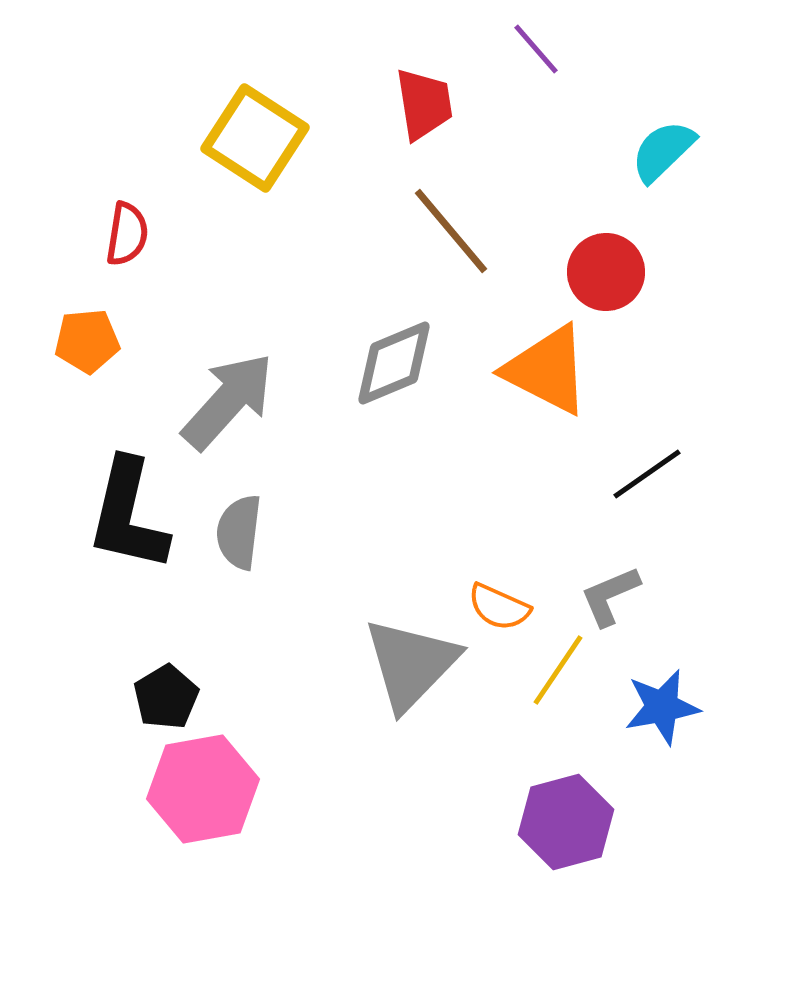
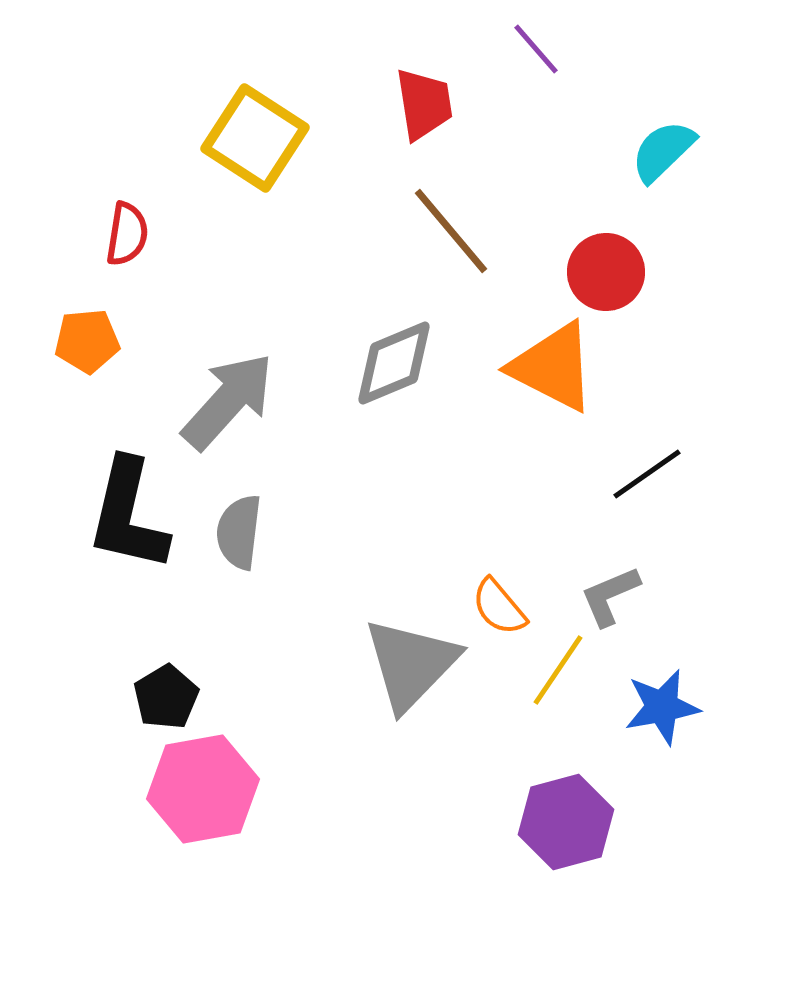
orange triangle: moved 6 px right, 3 px up
orange semicircle: rotated 26 degrees clockwise
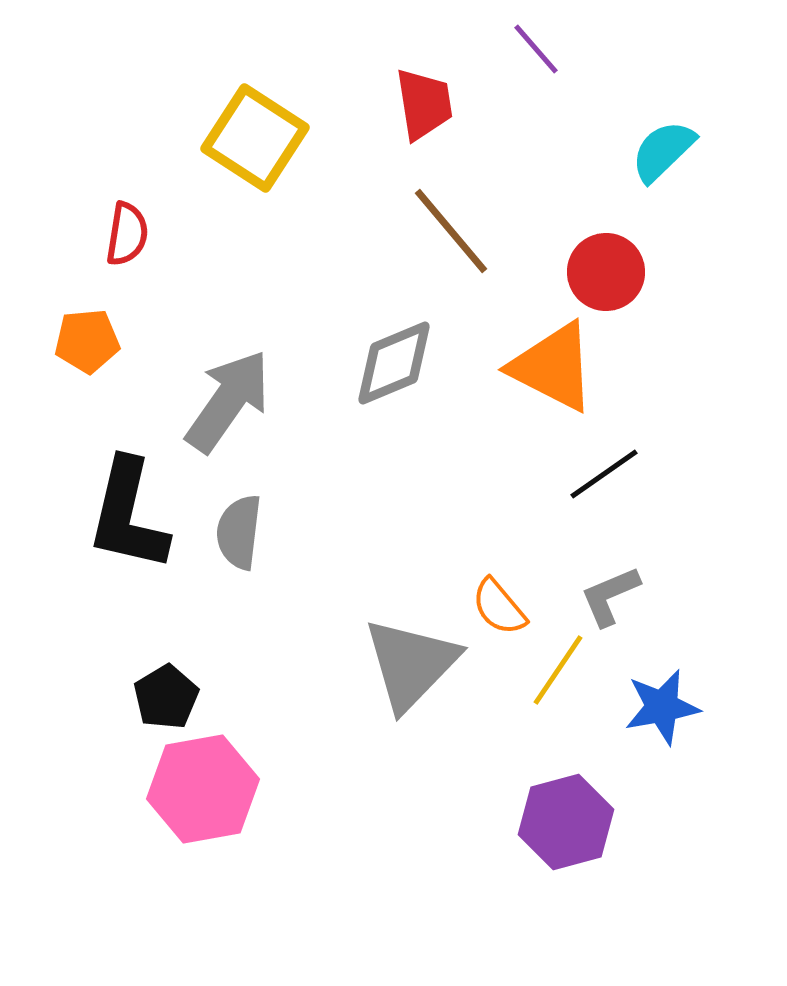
gray arrow: rotated 7 degrees counterclockwise
black line: moved 43 px left
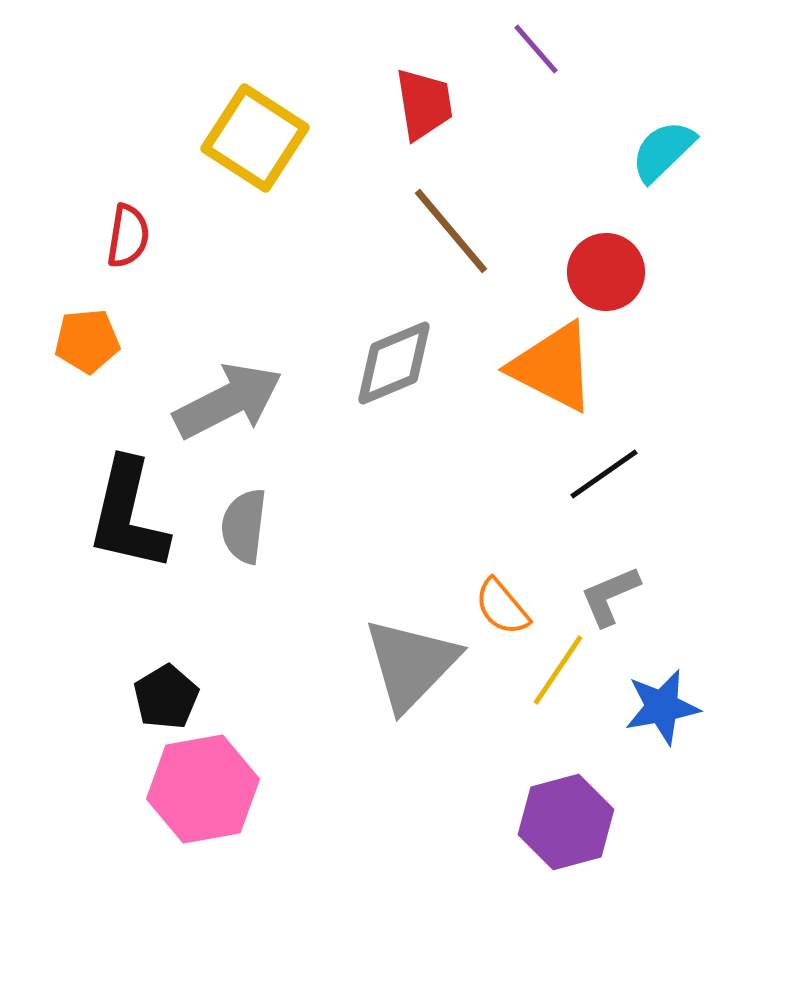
red semicircle: moved 1 px right, 2 px down
gray arrow: rotated 28 degrees clockwise
gray semicircle: moved 5 px right, 6 px up
orange semicircle: moved 3 px right
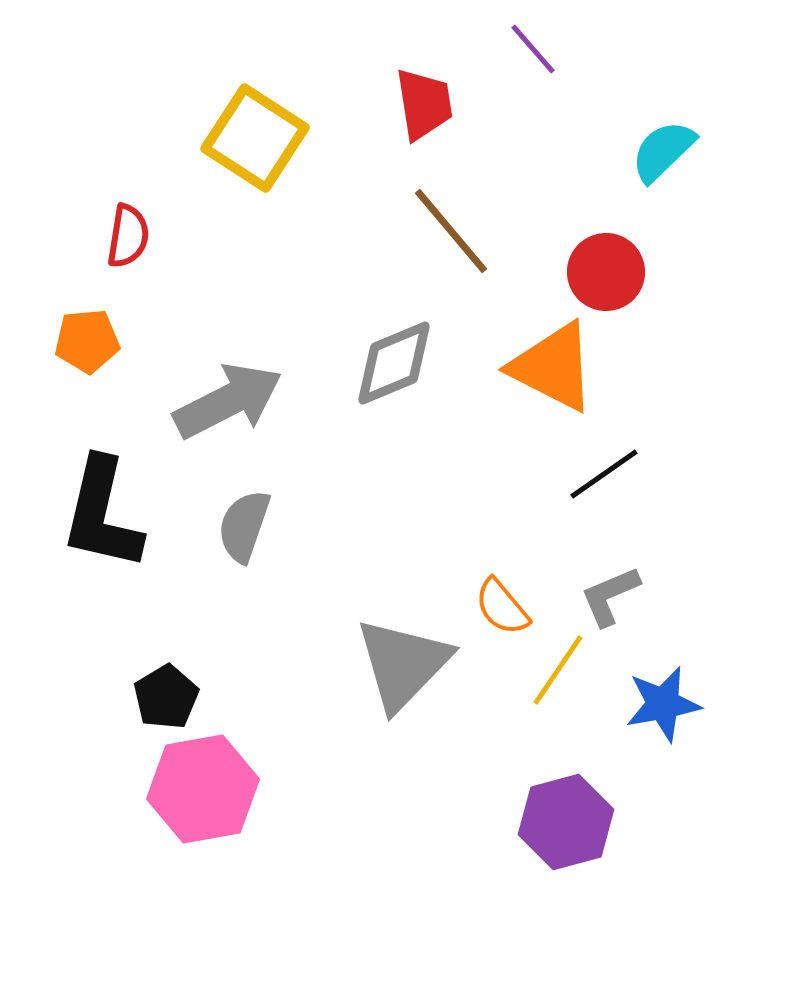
purple line: moved 3 px left
black L-shape: moved 26 px left, 1 px up
gray semicircle: rotated 12 degrees clockwise
gray triangle: moved 8 px left
blue star: moved 1 px right, 3 px up
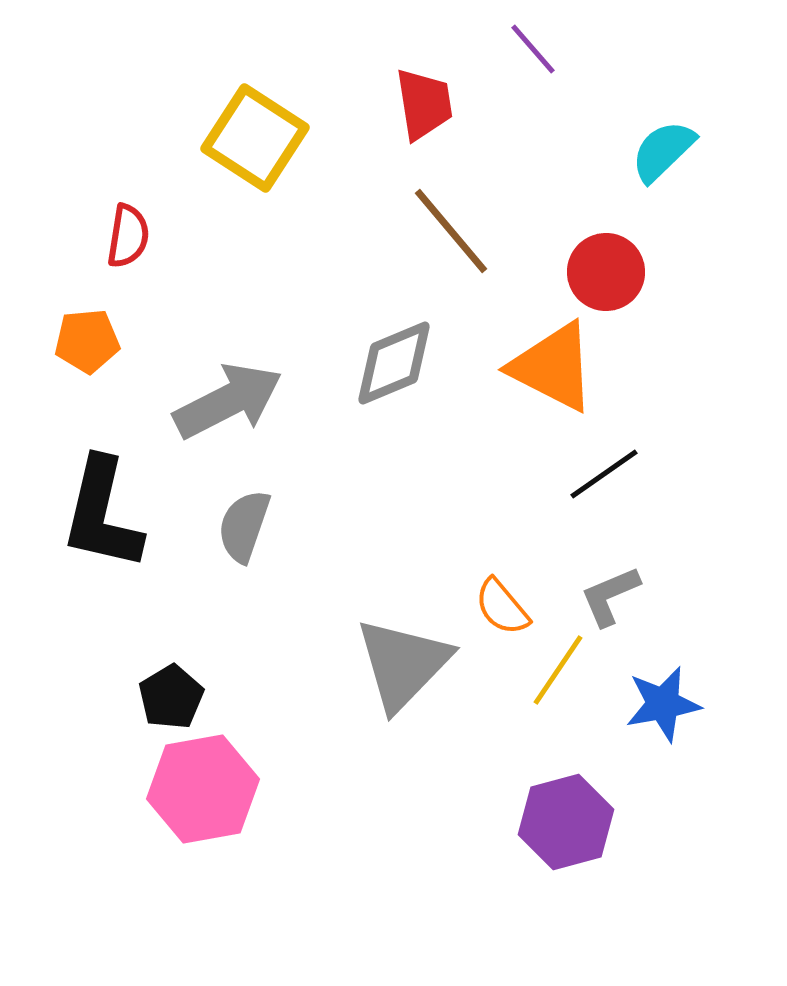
black pentagon: moved 5 px right
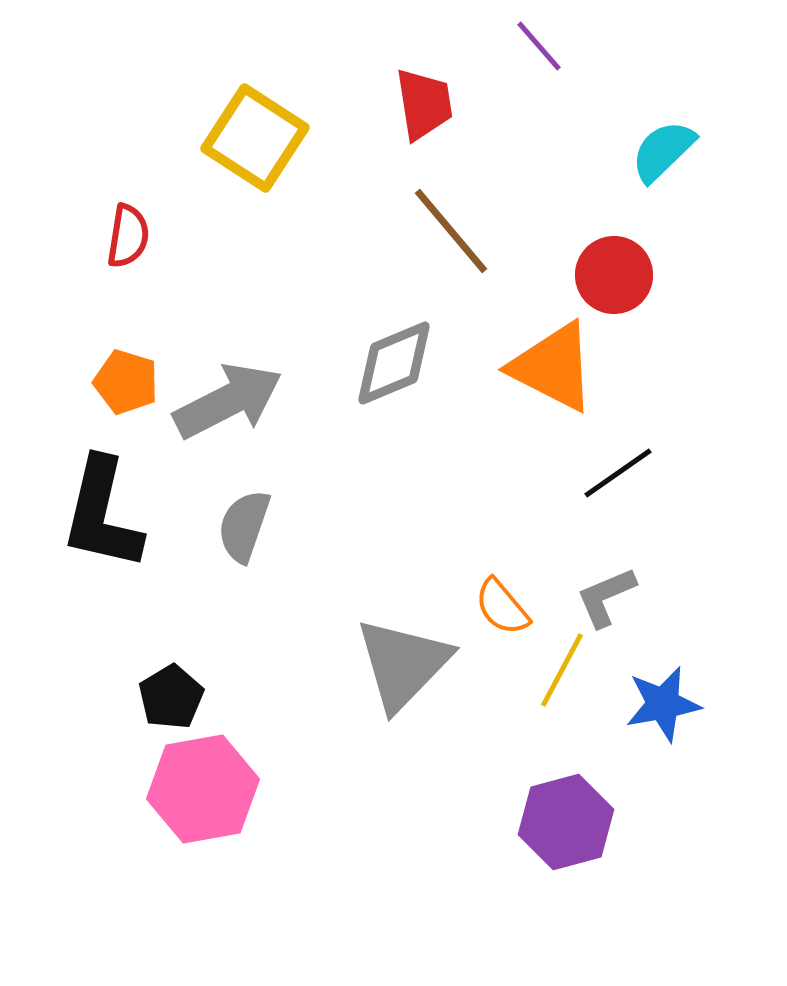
purple line: moved 6 px right, 3 px up
red circle: moved 8 px right, 3 px down
orange pentagon: moved 39 px right, 41 px down; rotated 22 degrees clockwise
black line: moved 14 px right, 1 px up
gray L-shape: moved 4 px left, 1 px down
yellow line: moved 4 px right; rotated 6 degrees counterclockwise
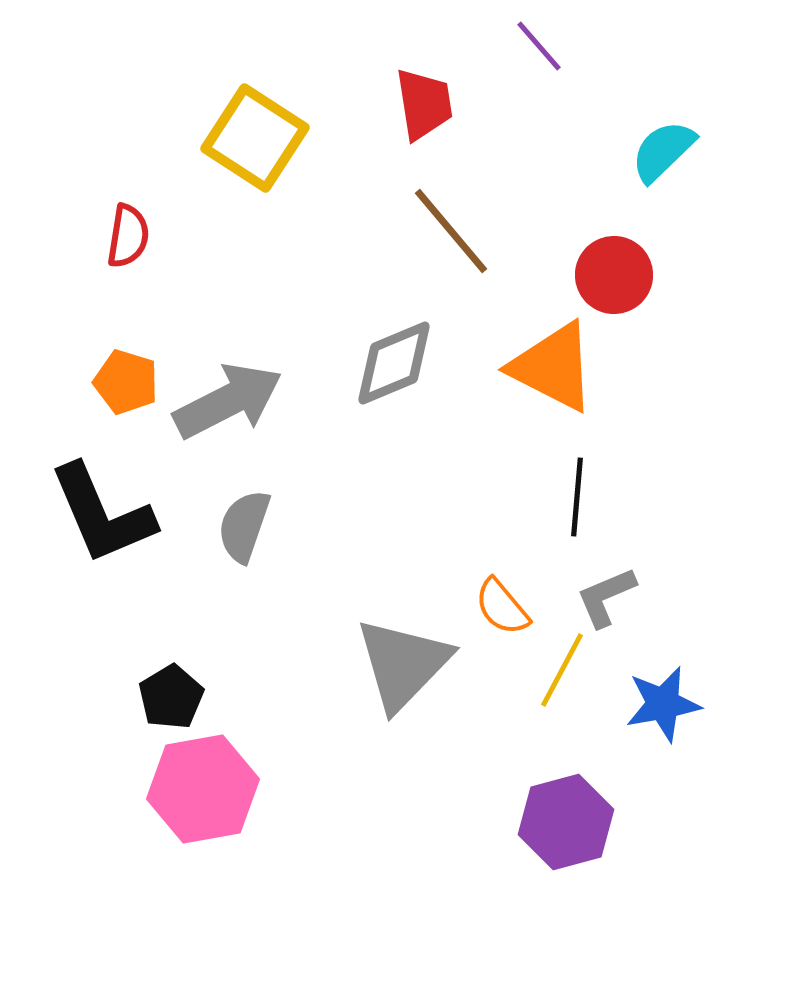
black line: moved 41 px left, 24 px down; rotated 50 degrees counterclockwise
black L-shape: rotated 36 degrees counterclockwise
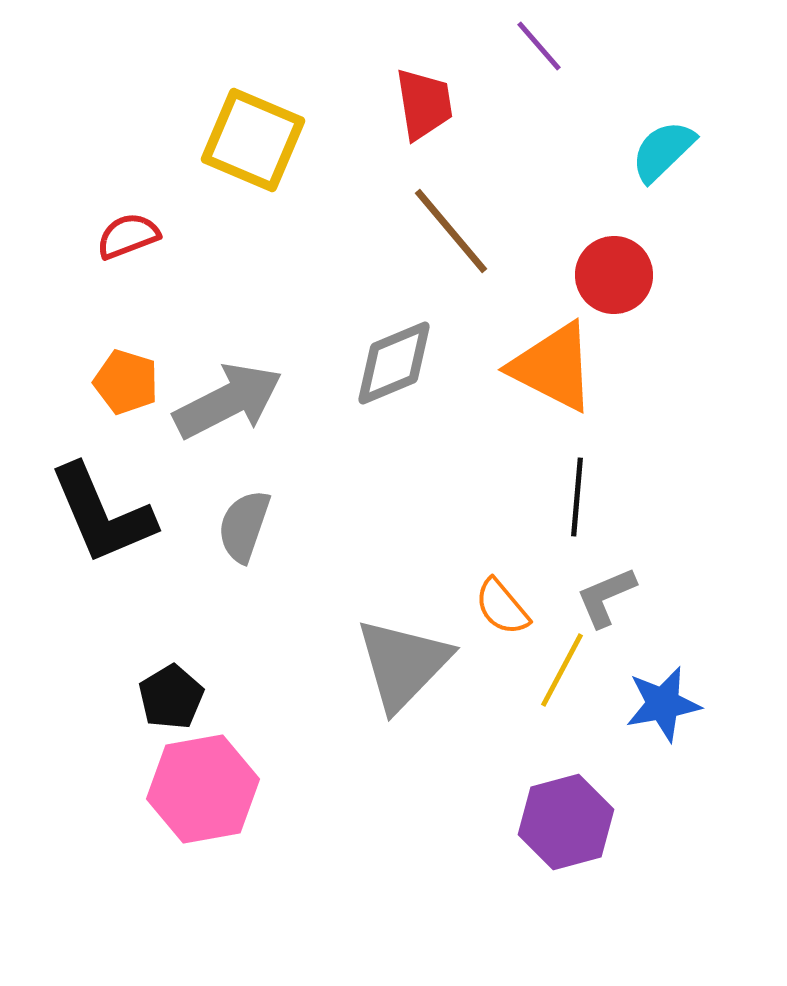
yellow square: moved 2 px left, 2 px down; rotated 10 degrees counterclockwise
red semicircle: rotated 120 degrees counterclockwise
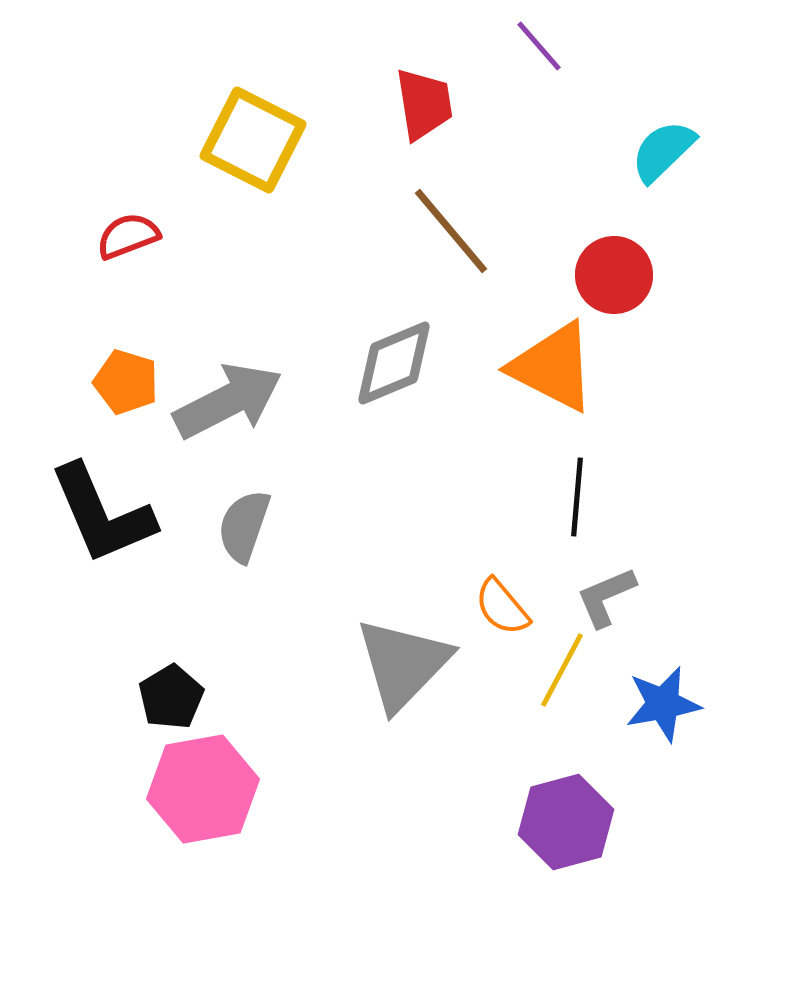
yellow square: rotated 4 degrees clockwise
